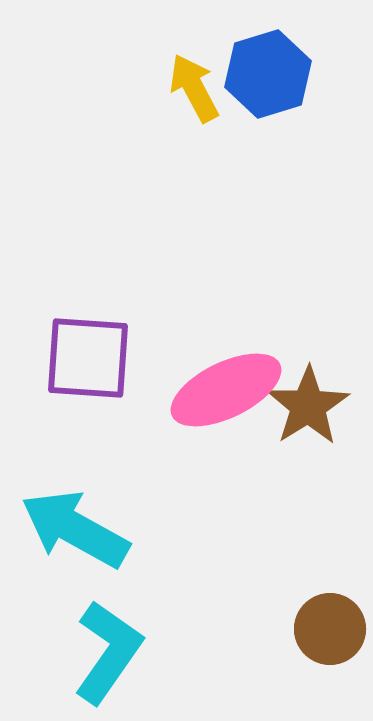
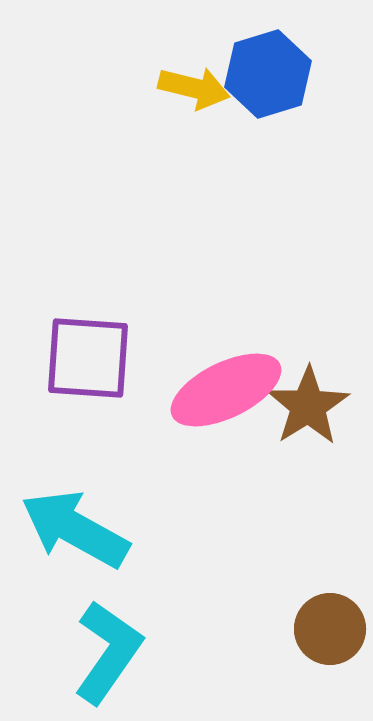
yellow arrow: rotated 132 degrees clockwise
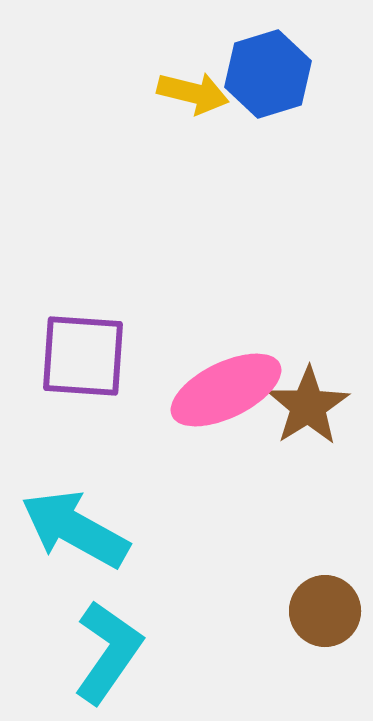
yellow arrow: moved 1 px left, 5 px down
purple square: moved 5 px left, 2 px up
brown circle: moved 5 px left, 18 px up
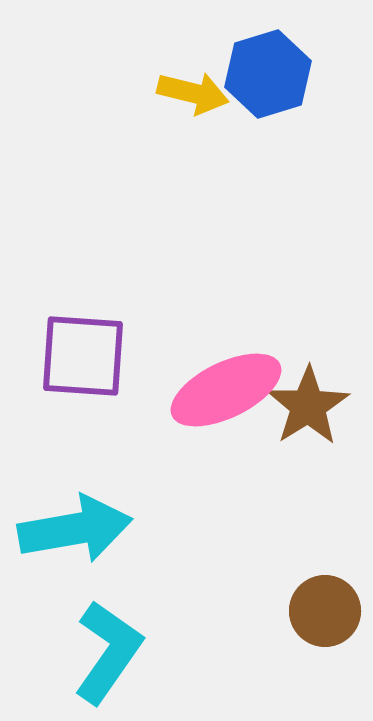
cyan arrow: rotated 141 degrees clockwise
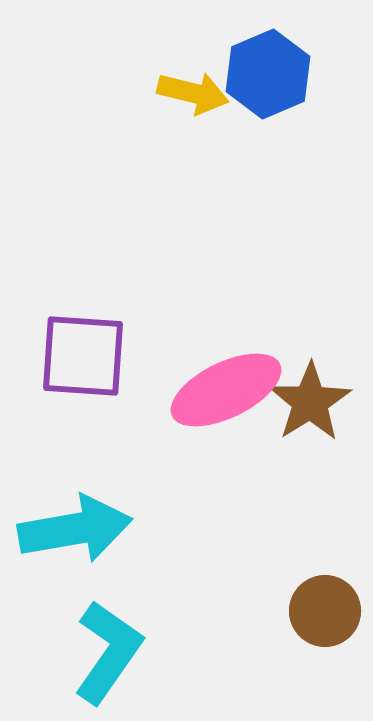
blue hexagon: rotated 6 degrees counterclockwise
brown star: moved 2 px right, 4 px up
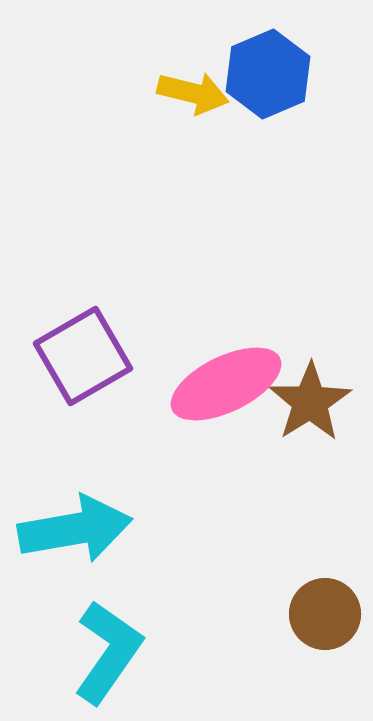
purple square: rotated 34 degrees counterclockwise
pink ellipse: moved 6 px up
brown circle: moved 3 px down
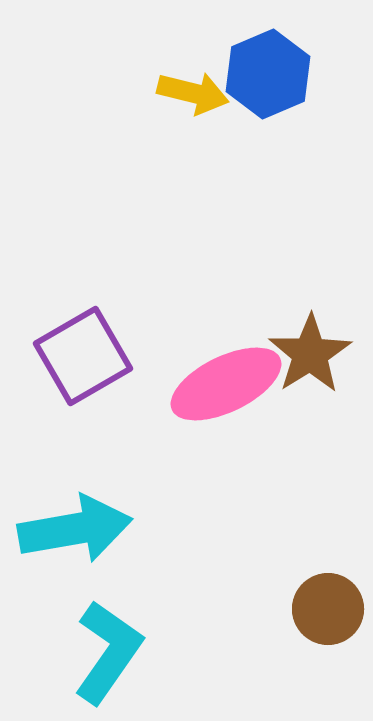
brown star: moved 48 px up
brown circle: moved 3 px right, 5 px up
